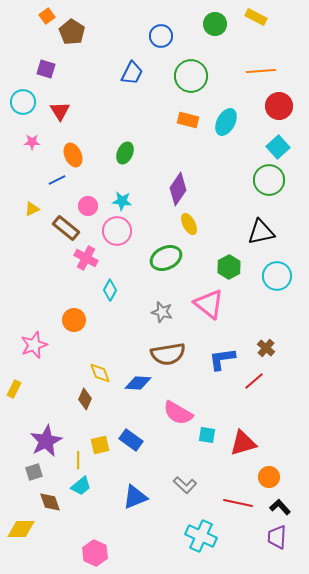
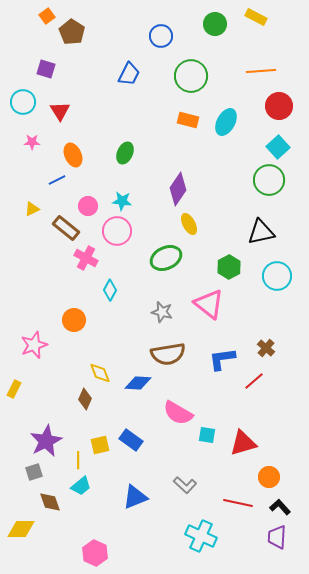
blue trapezoid at (132, 73): moved 3 px left, 1 px down
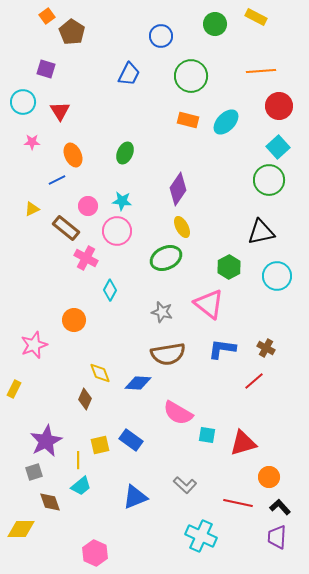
cyan ellipse at (226, 122): rotated 16 degrees clockwise
yellow ellipse at (189, 224): moved 7 px left, 3 px down
brown cross at (266, 348): rotated 12 degrees counterclockwise
blue L-shape at (222, 359): moved 10 px up; rotated 16 degrees clockwise
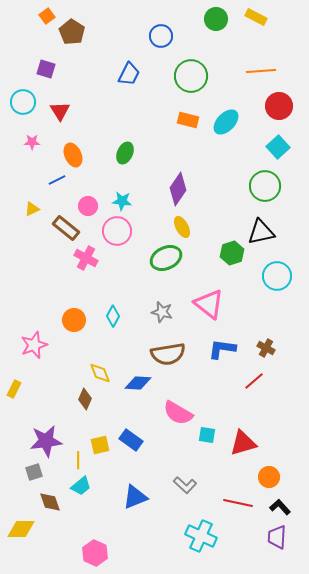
green circle at (215, 24): moved 1 px right, 5 px up
green circle at (269, 180): moved 4 px left, 6 px down
green hexagon at (229, 267): moved 3 px right, 14 px up; rotated 10 degrees clockwise
cyan diamond at (110, 290): moved 3 px right, 26 px down
purple star at (46, 441): rotated 20 degrees clockwise
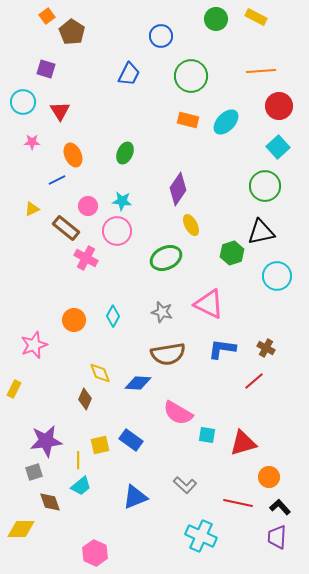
yellow ellipse at (182, 227): moved 9 px right, 2 px up
pink triangle at (209, 304): rotated 12 degrees counterclockwise
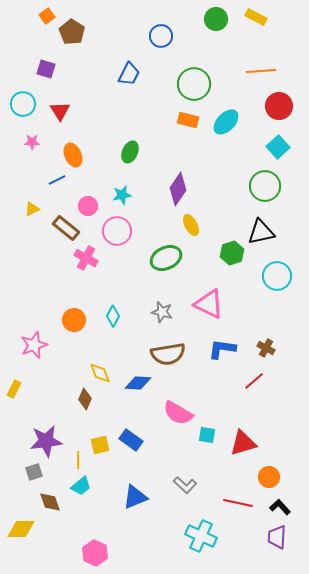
green circle at (191, 76): moved 3 px right, 8 px down
cyan circle at (23, 102): moved 2 px down
green ellipse at (125, 153): moved 5 px right, 1 px up
cyan star at (122, 201): moved 6 px up; rotated 18 degrees counterclockwise
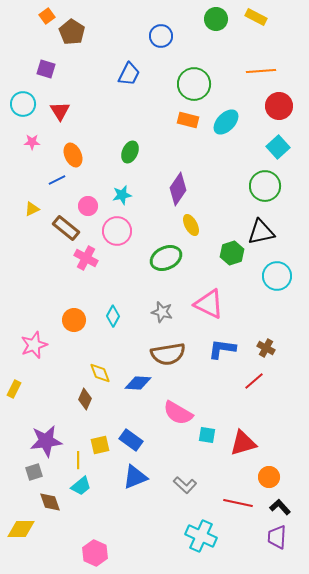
blue triangle at (135, 497): moved 20 px up
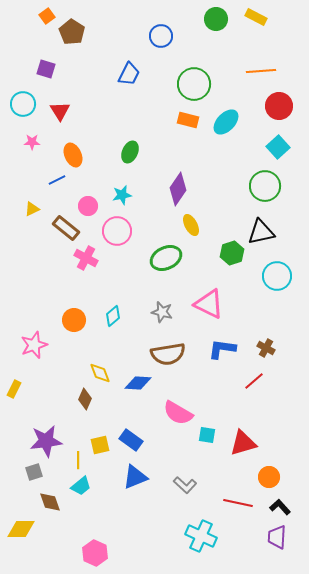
cyan diamond at (113, 316): rotated 20 degrees clockwise
